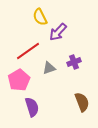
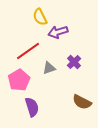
purple arrow: rotated 30 degrees clockwise
purple cross: rotated 24 degrees counterclockwise
brown semicircle: rotated 138 degrees clockwise
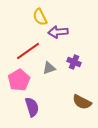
purple arrow: rotated 12 degrees clockwise
purple cross: rotated 24 degrees counterclockwise
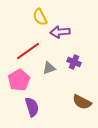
purple arrow: moved 2 px right
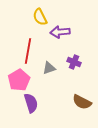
red line: rotated 45 degrees counterclockwise
purple semicircle: moved 1 px left, 4 px up
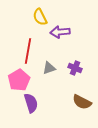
purple cross: moved 1 px right, 6 px down
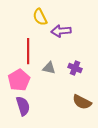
purple arrow: moved 1 px right, 1 px up
red line: rotated 10 degrees counterclockwise
gray triangle: rotated 32 degrees clockwise
purple semicircle: moved 8 px left, 3 px down
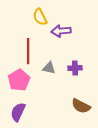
purple cross: rotated 24 degrees counterclockwise
brown semicircle: moved 1 px left, 4 px down
purple semicircle: moved 5 px left, 6 px down; rotated 138 degrees counterclockwise
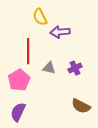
purple arrow: moved 1 px left, 1 px down
purple cross: rotated 24 degrees counterclockwise
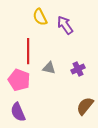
purple arrow: moved 5 px right, 7 px up; rotated 60 degrees clockwise
purple cross: moved 3 px right, 1 px down
pink pentagon: rotated 20 degrees counterclockwise
brown semicircle: moved 4 px right; rotated 102 degrees clockwise
purple semicircle: rotated 48 degrees counterclockwise
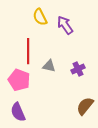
gray triangle: moved 2 px up
